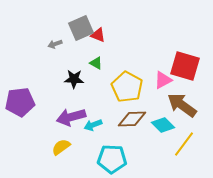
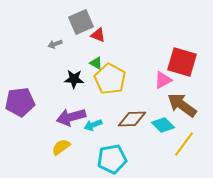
gray square: moved 6 px up
red square: moved 3 px left, 4 px up
yellow pentagon: moved 17 px left, 8 px up
cyan pentagon: rotated 12 degrees counterclockwise
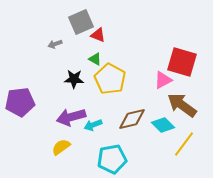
green triangle: moved 1 px left, 4 px up
brown diamond: rotated 12 degrees counterclockwise
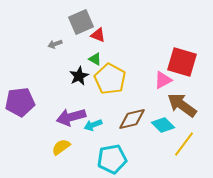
black star: moved 5 px right, 3 px up; rotated 30 degrees counterclockwise
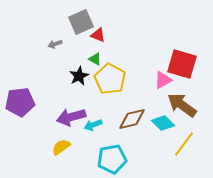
red square: moved 2 px down
cyan diamond: moved 2 px up
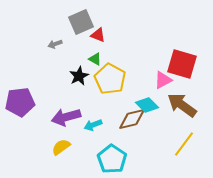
purple arrow: moved 5 px left
cyan diamond: moved 16 px left, 18 px up
cyan pentagon: rotated 28 degrees counterclockwise
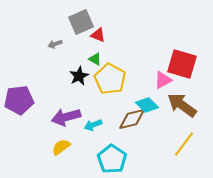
purple pentagon: moved 1 px left, 2 px up
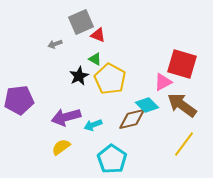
pink triangle: moved 2 px down
